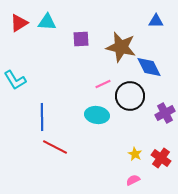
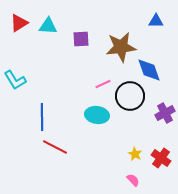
cyan triangle: moved 1 px right, 4 px down
brown star: rotated 20 degrees counterclockwise
blue diamond: moved 3 px down; rotated 8 degrees clockwise
pink semicircle: rotated 72 degrees clockwise
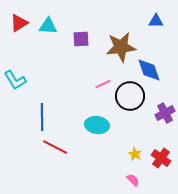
cyan ellipse: moved 10 px down
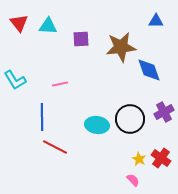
red triangle: rotated 36 degrees counterclockwise
pink line: moved 43 px left; rotated 14 degrees clockwise
black circle: moved 23 px down
purple cross: moved 1 px left, 1 px up
yellow star: moved 4 px right, 5 px down
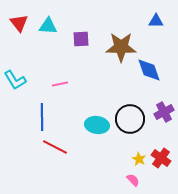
brown star: rotated 8 degrees clockwise
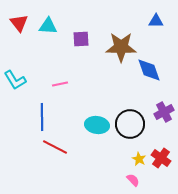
black circle: moved 5 px down
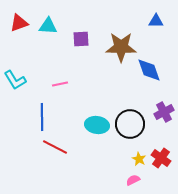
red triangle: rotated 48 degrees clockwise
pink semicircle: rotated 72 degrees counterclockwise
